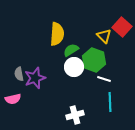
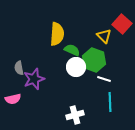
red square: moved 3 px up
green semicircle: moved 1 px right; rotated 56 degrees clockwise
white circle: moved 2 px right
gray semicircle: moved 6 px up
purple star: moved 1 px left, 1 px down
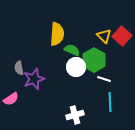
red square: moved 12 px down
green hexagon: rotated 10 degrees clockwise
pink semicircle: moved 2 px left; rotated 21 degrees counterclockwise
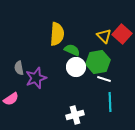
red square: moved 2 px up
green hexagon: moved 4 px right, 2 px down; rotated 20 degrees clockwise
purple star: moved 2 px right, 1 px up
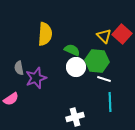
yellow semicircle: moved 12 px left
green hexagon: moved 1 px left, 1 px up; rotated 15 degrees clockwise
white cross: moved 2 px down
